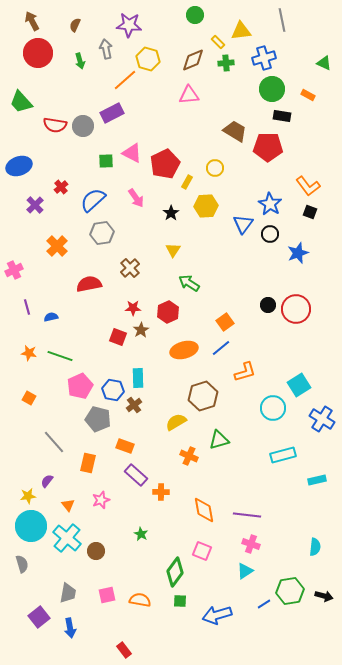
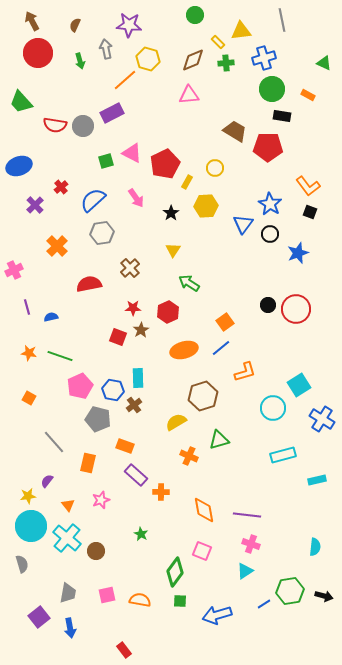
green square at (106, 161): rotated 14 degrees counterclockwise
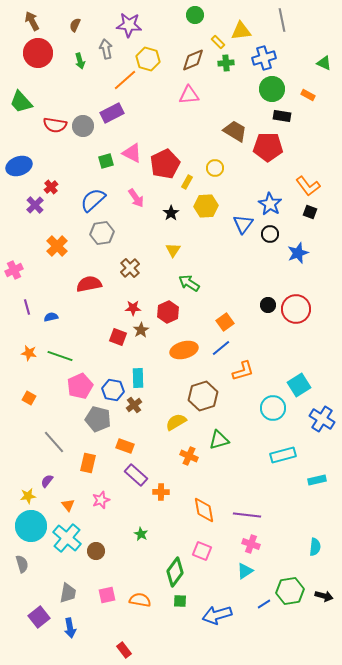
red cross at (61, 187): moved 10 px left
orange L-shape at (245, 372): moved 2 px left, 1 px up
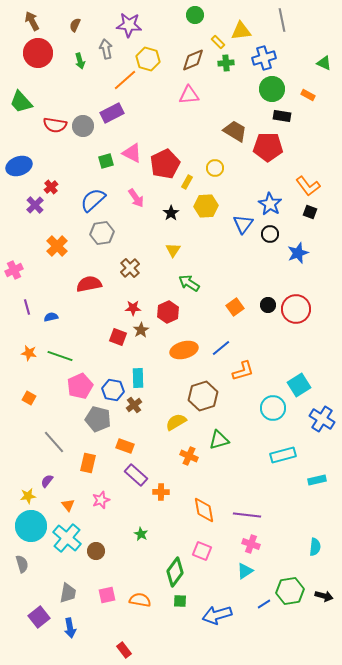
orange square at (225, 322): moved 10 px right, 15 px up
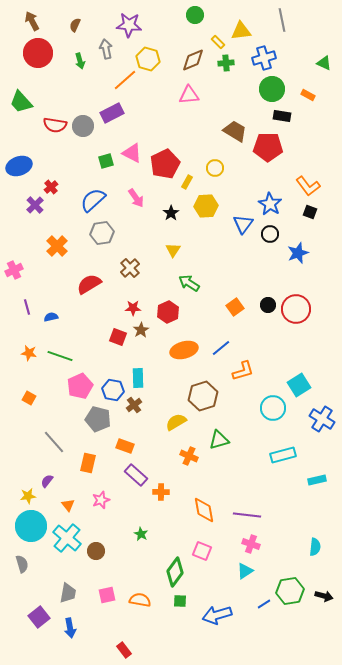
red semicircle at (89, 284): rotated 20 degrees counterclockwise
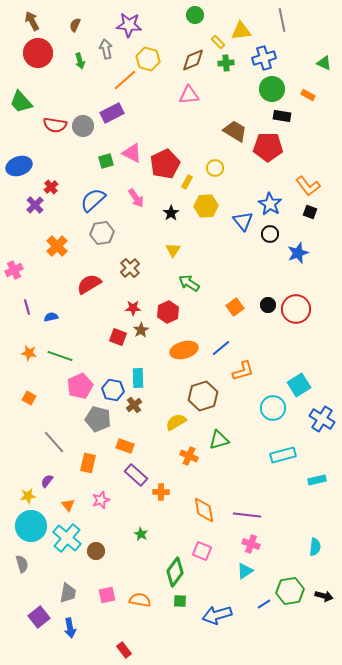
blue triangle at (243, 224): moved 3 px up; rotated 15 degrees counterclockwise
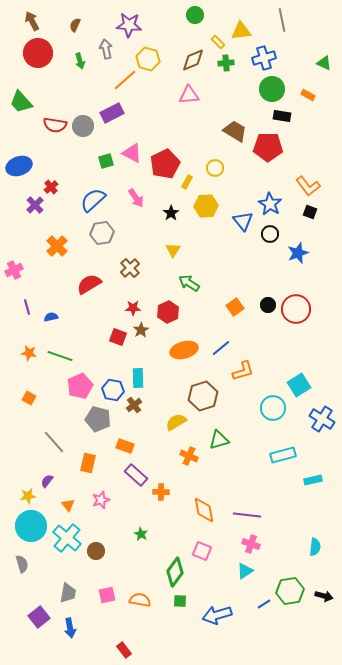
cyan rectangle at (317, 480): moved 4 px left
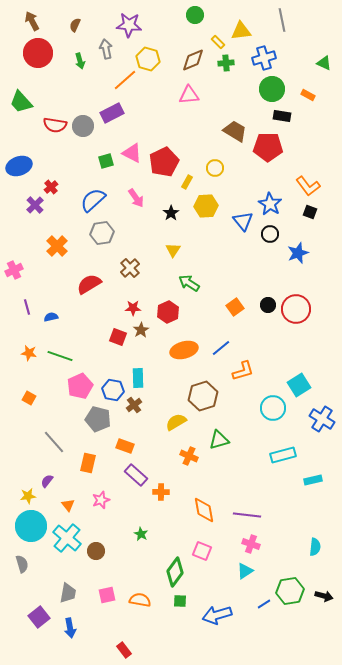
red pentagon at (165, 164): moved 1 px left, 2 px up
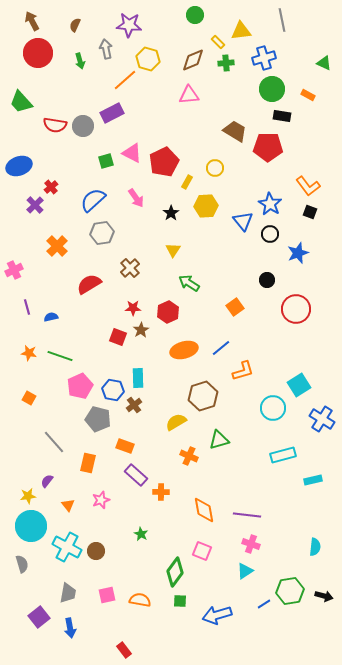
black circle at (268, 305): moved 1 px left, 25 px up
cyan cross at (67, 538): moved 9 px down; rotated 12 degrees counterclockwise
